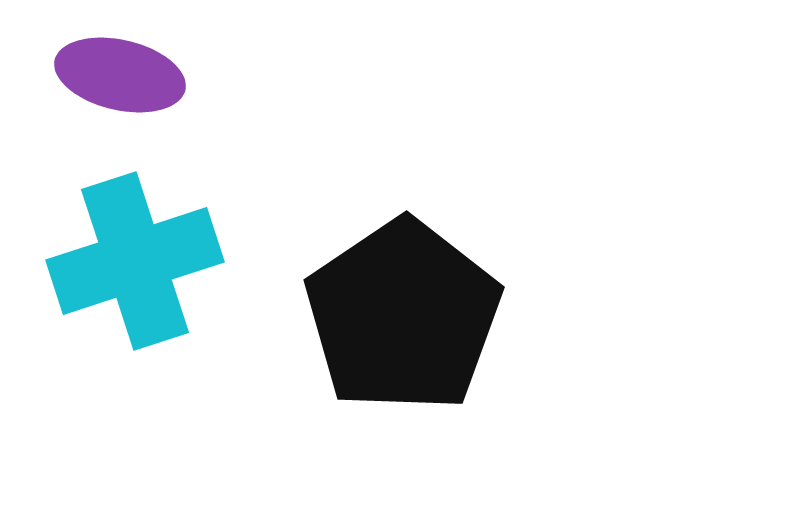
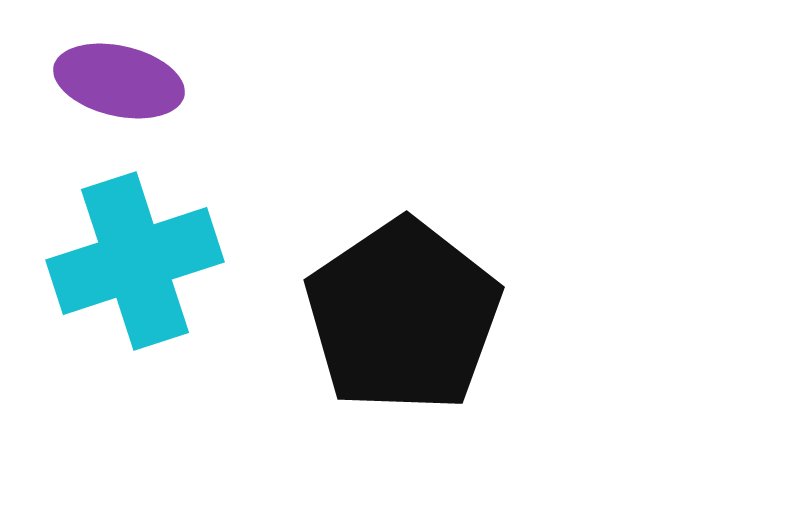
purple ellipse: moved 1 px left, 6 px down
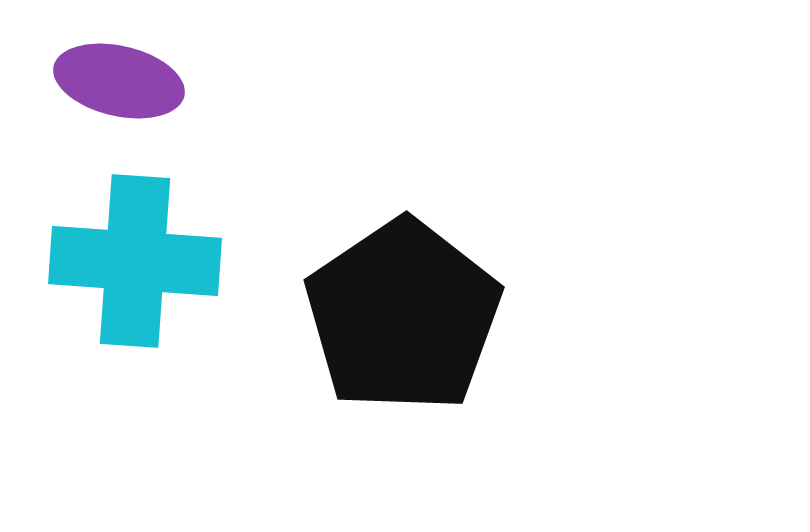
cyan cross: rotated 22 degrees clockwise
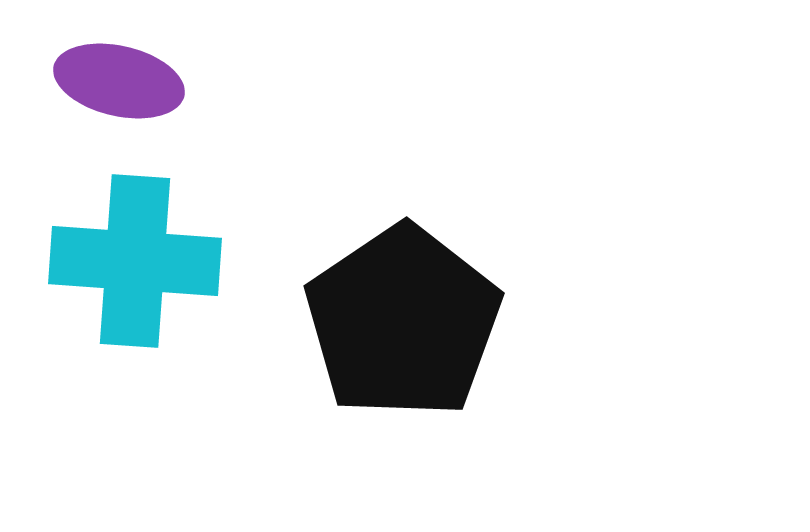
black pentagon: moved 6 px down
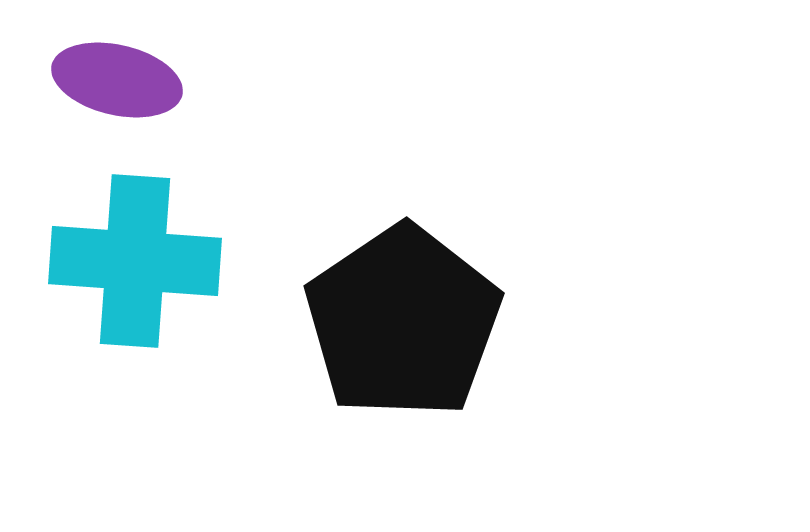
purple ellipse: moved 2 px left, 1 px up
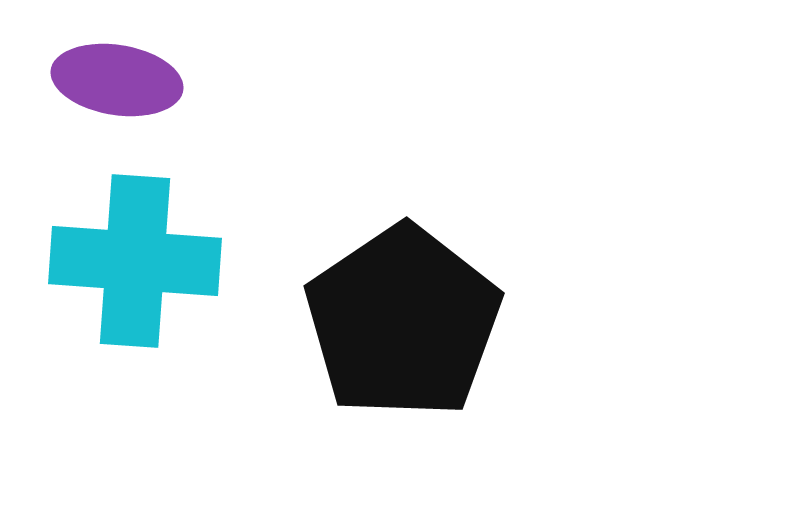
purple ellipse: rotated 4 degrees counterclockwise
